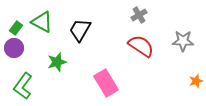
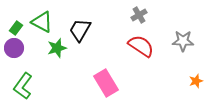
green star: moved 14 px up
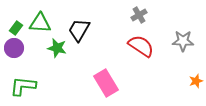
green triangle: moved 2 px left, 1 px down; rotated 25 degrees counterclockwise
black trapezoid: moved 1 px left
green star: rotated 30 degrees clockwise
green L-shape: rotated 60 degrees clockwise
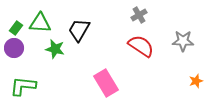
green star: moved 2 px left, 1 px down
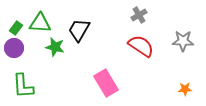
green star: moved 2 px up
orange star: moved 11 px left, 8 px down; rotated 16 degrees clockwise
green L-shape: rotated 100 degrees counterclockwise
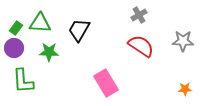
green star: moved 6 px left, 5 px down; rotated 12 degrees counterclockwise
green L-shape: moved 5 px up
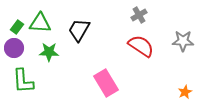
green rectangle: moved 1 px right, 1 px up
orange star: moved 3 px down; rotated 24 degrees counterclockwise
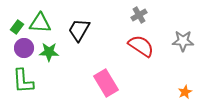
purple circle: moved 10 px right
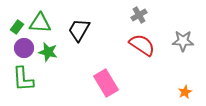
red semicircle: moved 1 px right, 1 px up
green star: moved 1 px left; rotated 12 degrees clockwise
green L-shape: moved 2 px up
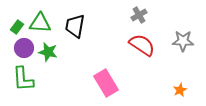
black trapezoid: moved 4 px left, 4 px up; rotated 20 degrees counterclockwise
orange star: moved 5 px left, 2 px up
